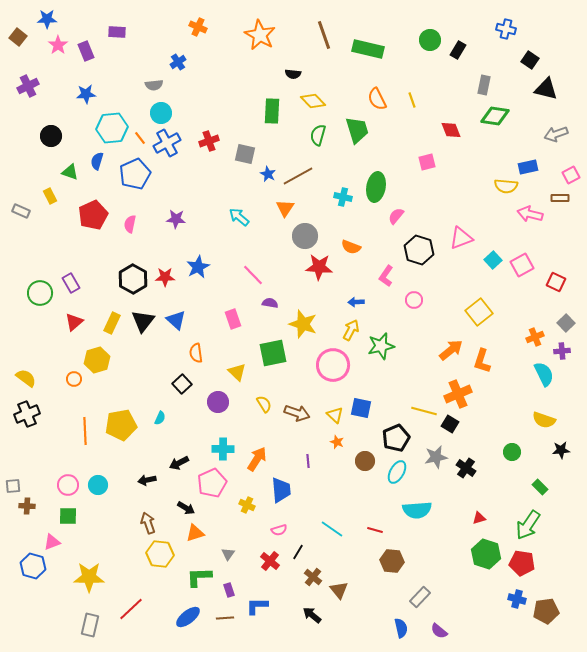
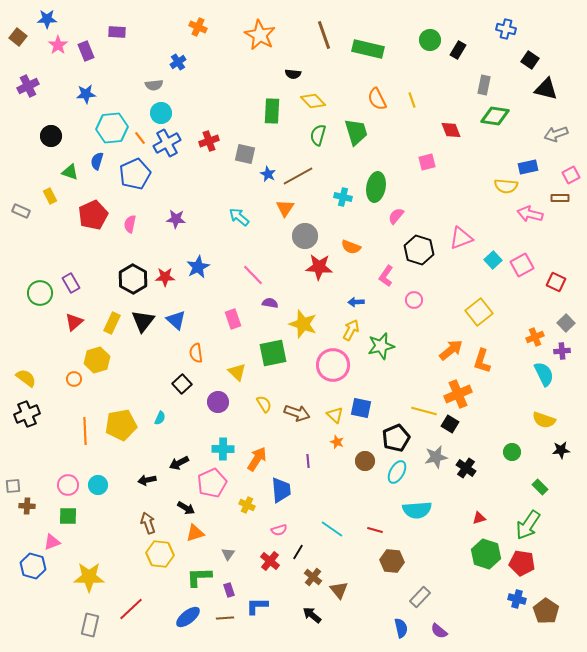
green trapezoid at (357, 130): moved 1 px left, 2 px down
brown pentagon at (546, 611): rotated 30 degrees counterclockwise
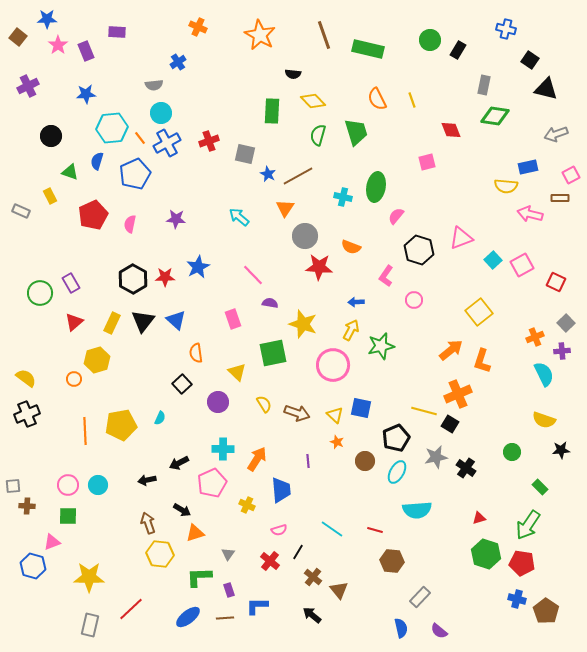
black arrow at (186, 508): moved 4 px left, 2 px down
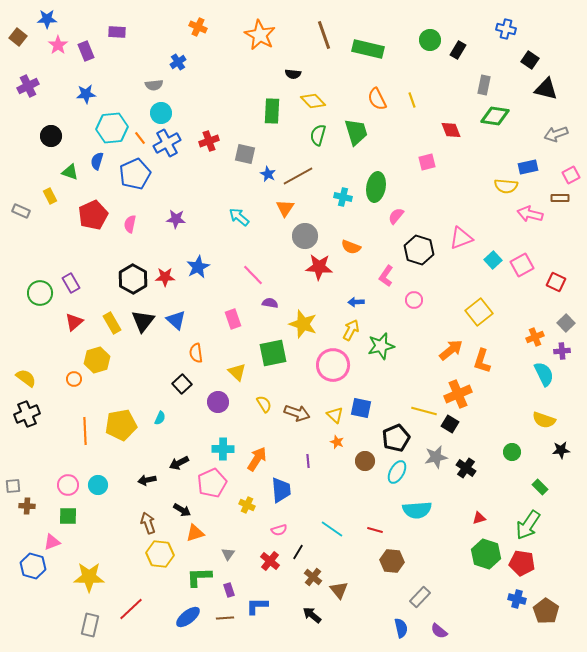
yellow rectangle at (112, 323): rotated 55 degrees counterclockwise
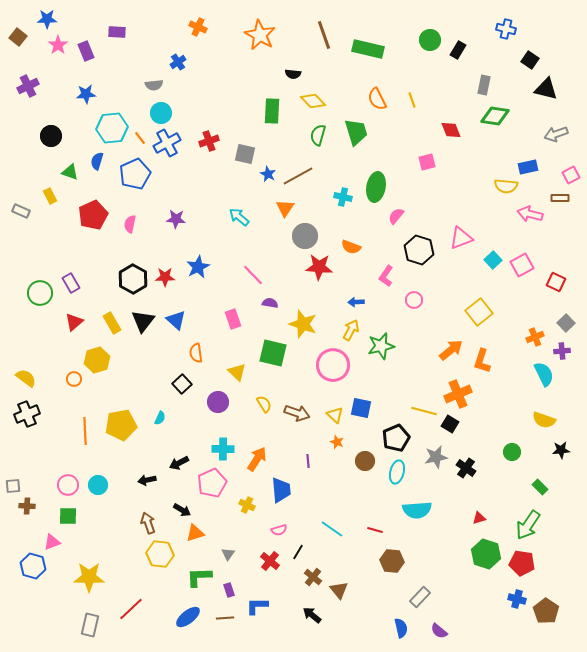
green square at (273, 353): rotated 24 degrees clockwise
cyan ellipse at (397, 472): rotated 15 degrees counterclockwise
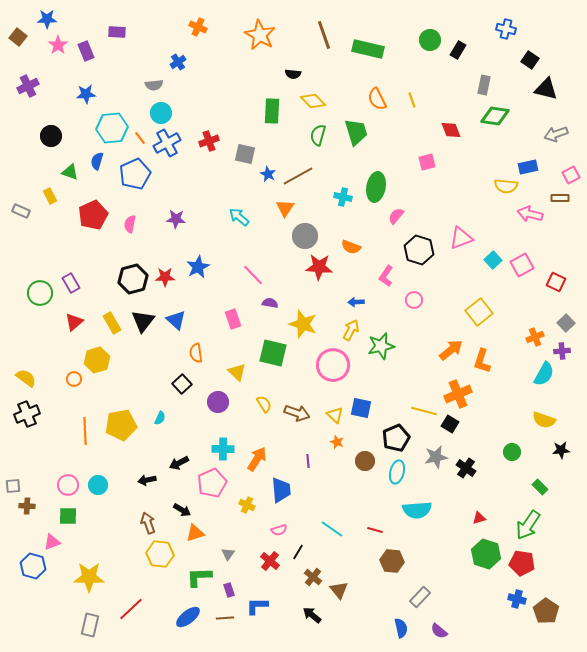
black hexagon at (133, 279): rotated 16 degrees clockwise
cyan semicircle at (544, 374): rotated 55 degrees clockwise
